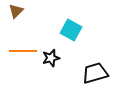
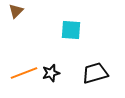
cyan square: rotated 25 degrees counterclockwise
orange line: moved 1 px right, 22 px down; rotated 20 degrees counterclockwise
black star: moved 15 px down
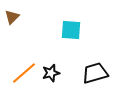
brown triangle: moved 4 px left, 6 px down
orange line: rotated 20 degrees counterclockwise
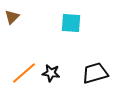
cyan square: moved 7 px up
black star: rotated 24 degrees clockwise
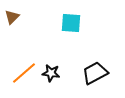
black trapezoid: rotated 12 degrees counterclockwise
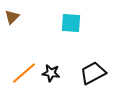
black trapezoid: moved 2 px left
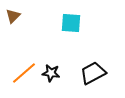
brown triangle: moved 1 px right, 1 px up
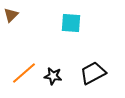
brown triangle: moved 2 px left, 1 px up
black star: moved 2 px right, 3 px down
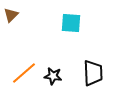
black trapezoid: rotated 116 degrees clockwise
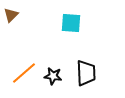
black trapezoid: moved 7 px left
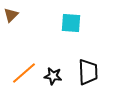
black trapezoid: moved 2 px right, 1 px up
